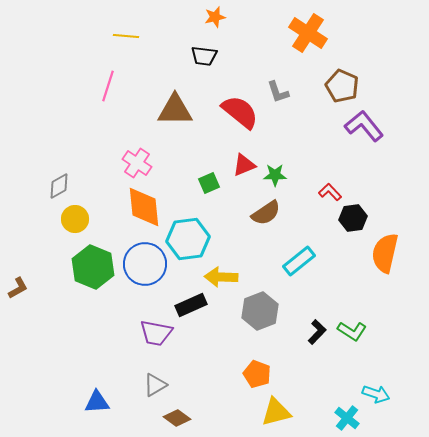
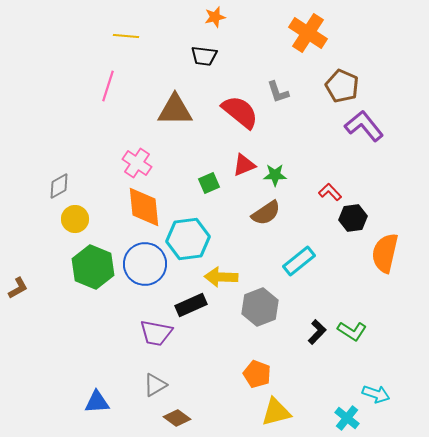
gray hexagon: moved 4 px up
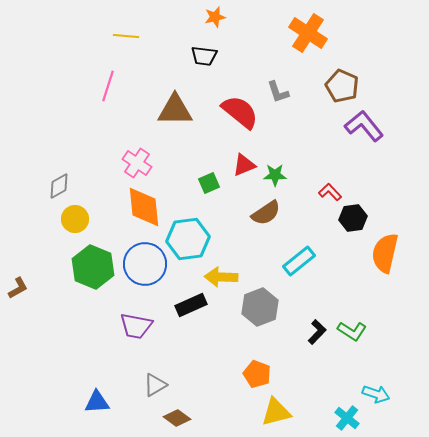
purple trapezoid: moved 20 px left, 7 px up
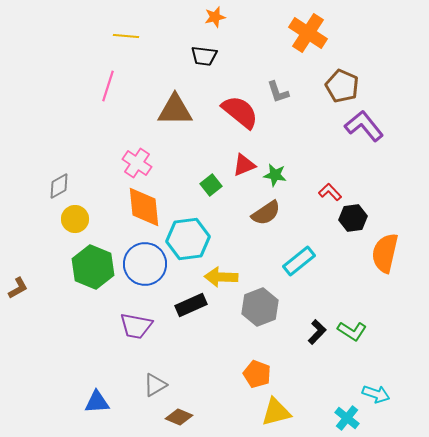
green star: rotated 10 degrees clockwise
green square: moved 2 px right, 2 px down; rotated 15 degrees counterclockwise
brown diamond: moved 2 px right, 1 px up; rotated 12 degrees counterclockwise
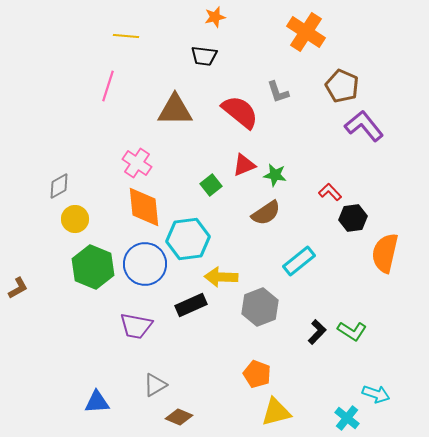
orange cross: moved 2 px left, 1 px up
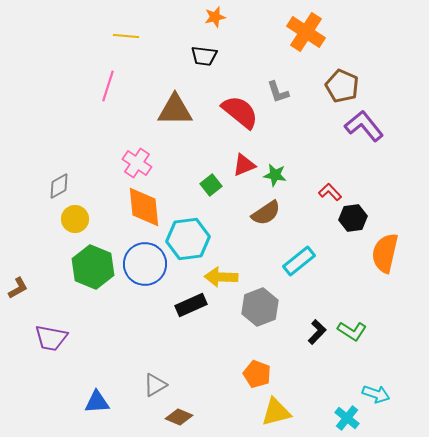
purple trapezoid: moved 85 px left, 12 px down
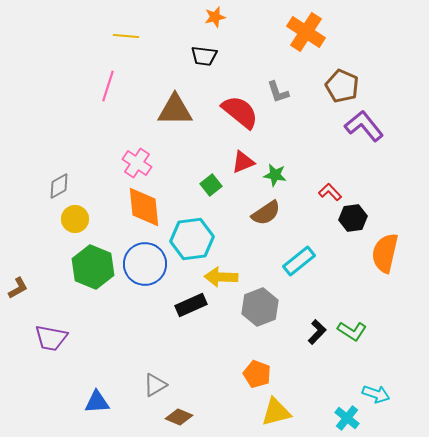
red triangle: moved 1 px left, 3 px up
cyan hexagon: moved 4 px right
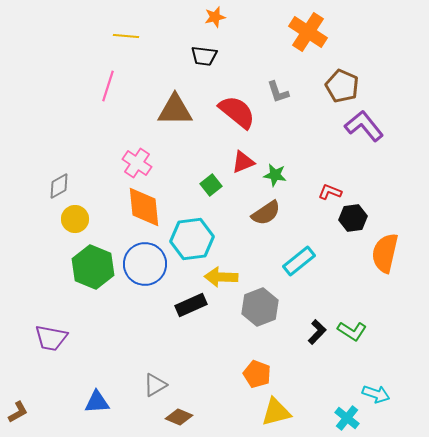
orange cross: moved 2 px right
red semicircle: moved 3 px left
red L-shape: rotated 25 degrees counterclockwise
brown L-shape: moved 124 px down
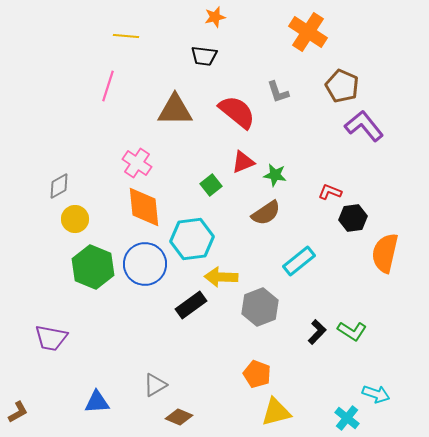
black rectangle: rotated 12 degrees counterclockwise
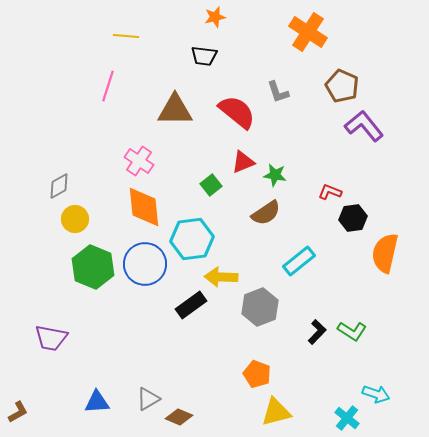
pink cross: moved 2 px right, 2 px up
gray triangle: moved 7 px left, 14 px down
